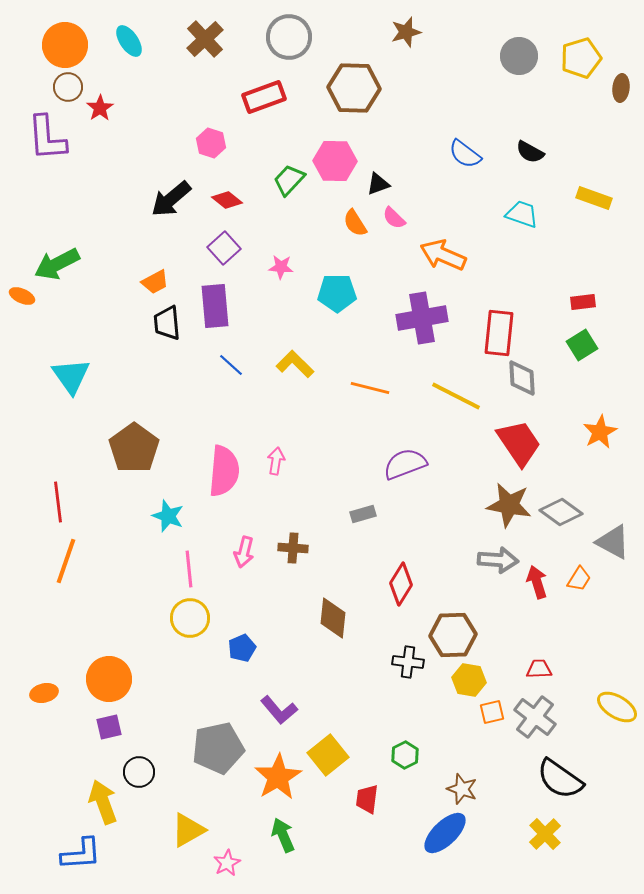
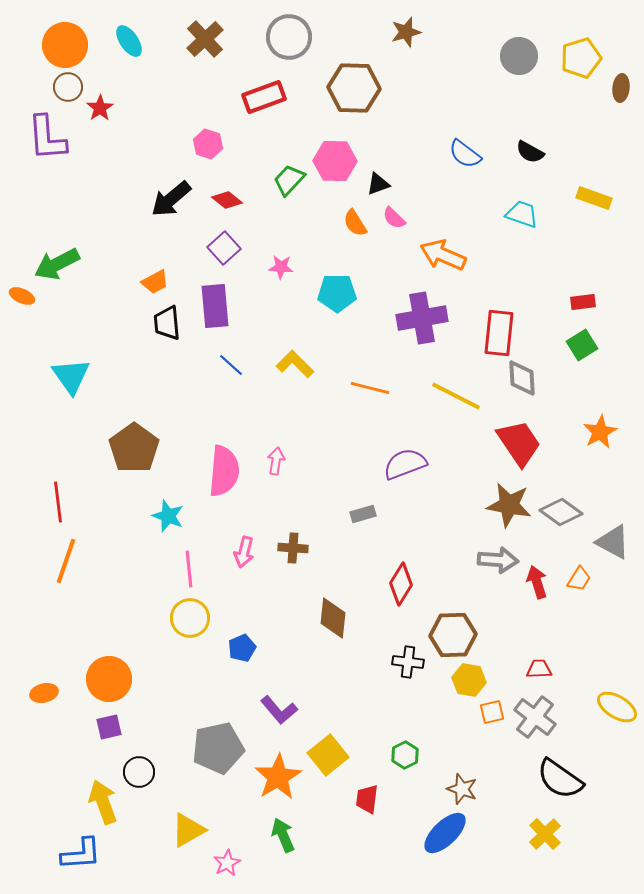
pink hexagon at (211, 143): moved 3 px left, 1 px down
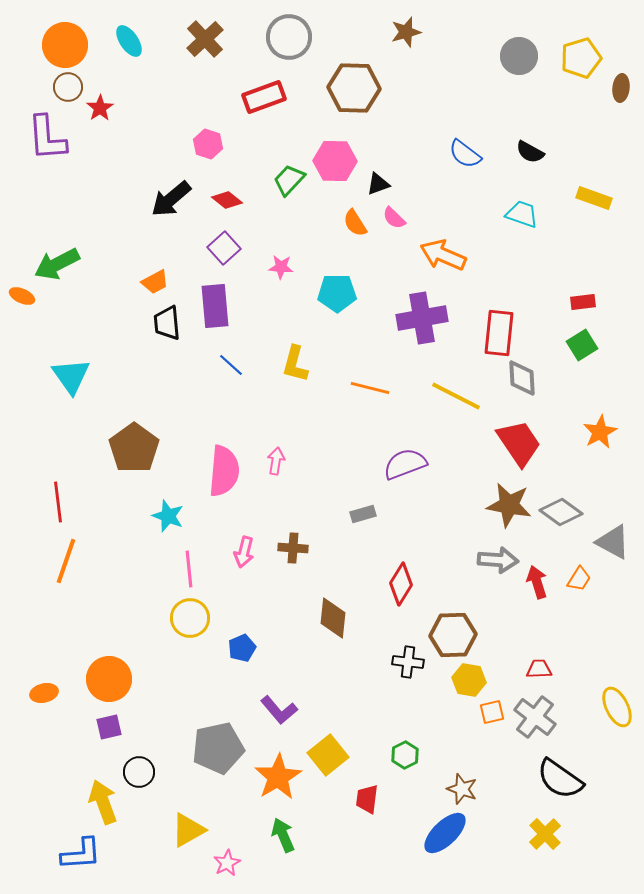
yellow L-shape at (295, 364): rotated 120 degrees counterclockwise
yellow ellipse at (617, 707): rotated 33 degrees clockwise
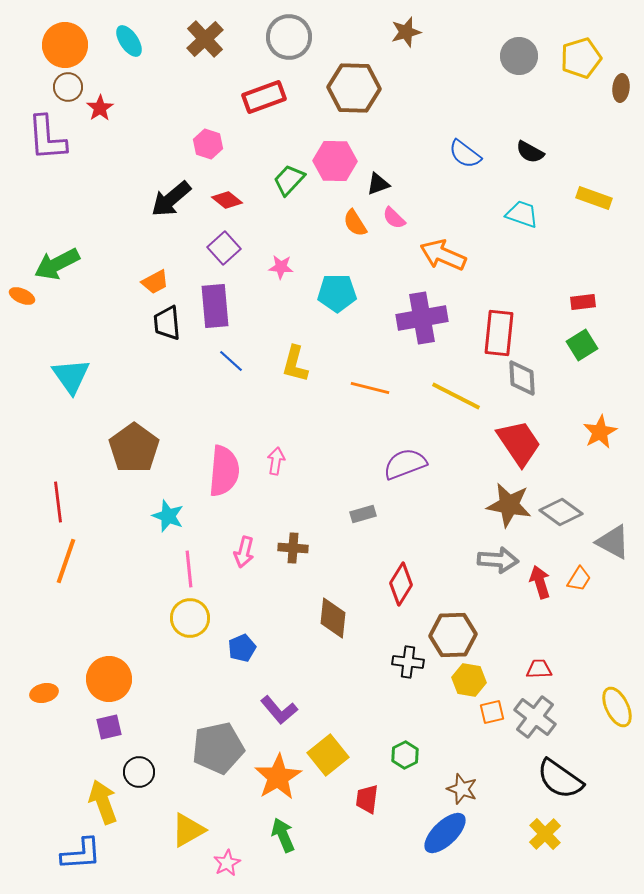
blue line at (231, 365): moved 4 px up
red arrow at (537, 582): moved 3 px right
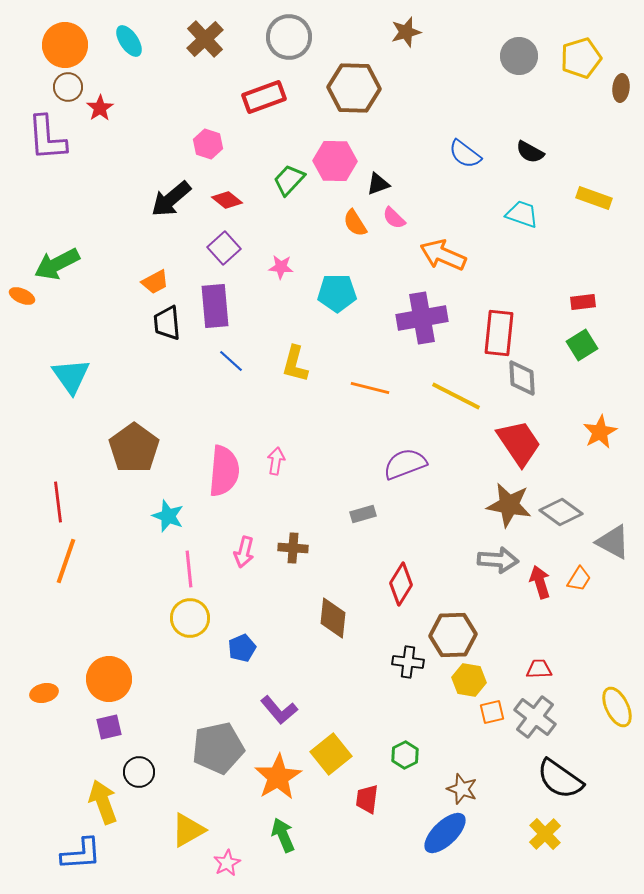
yellow square at (328, 755): moved 3 px right, 1 px up
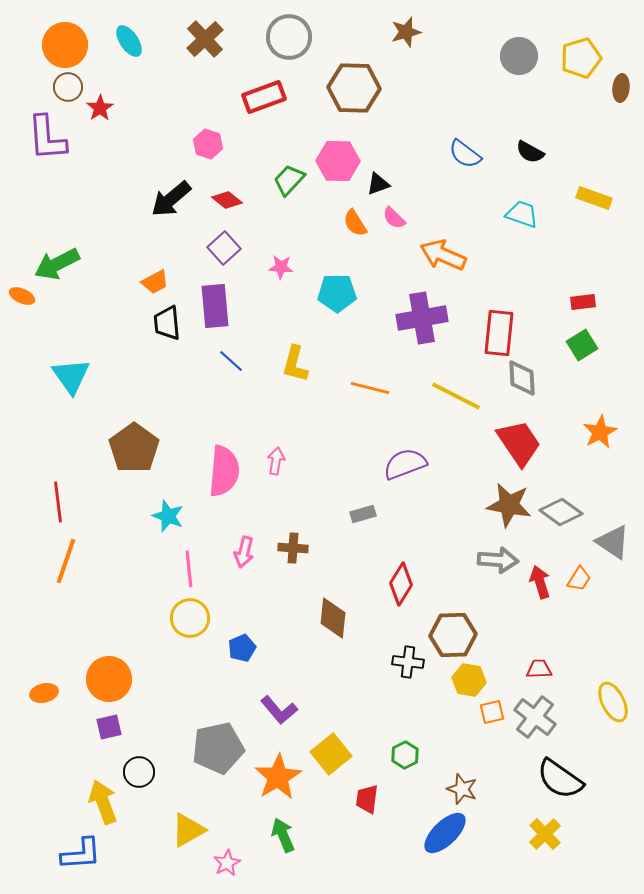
pink hexagon at (335, 161): moved 3 px right
gray triangle at (613, 542): rotated 6 degrees clockwise
yellow ellipse at (617, 707): moved 4 px left, 5 px up
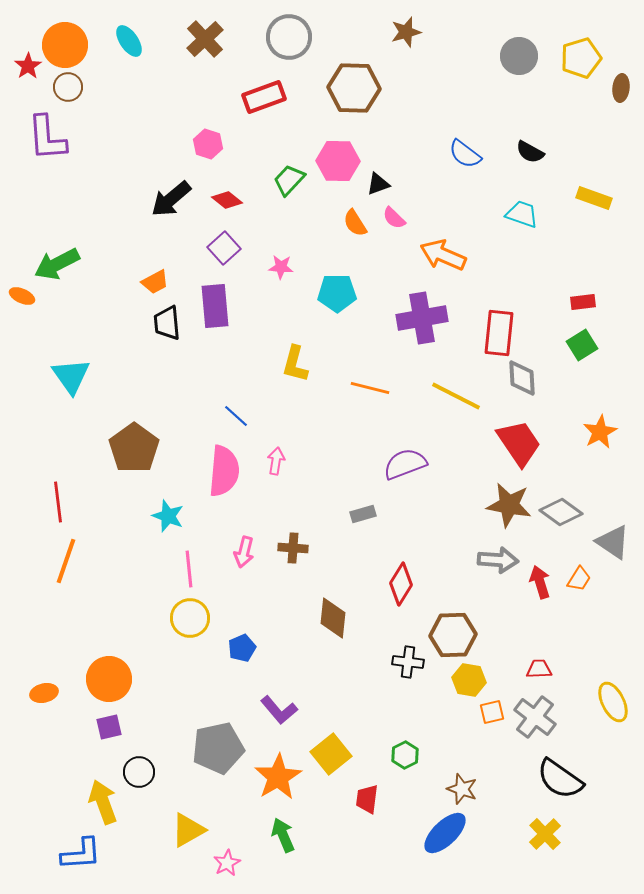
red star at (100, 108): moved 72 px left, 42 px up
blue line at (231, 361): moved 5 px right, 55 px down
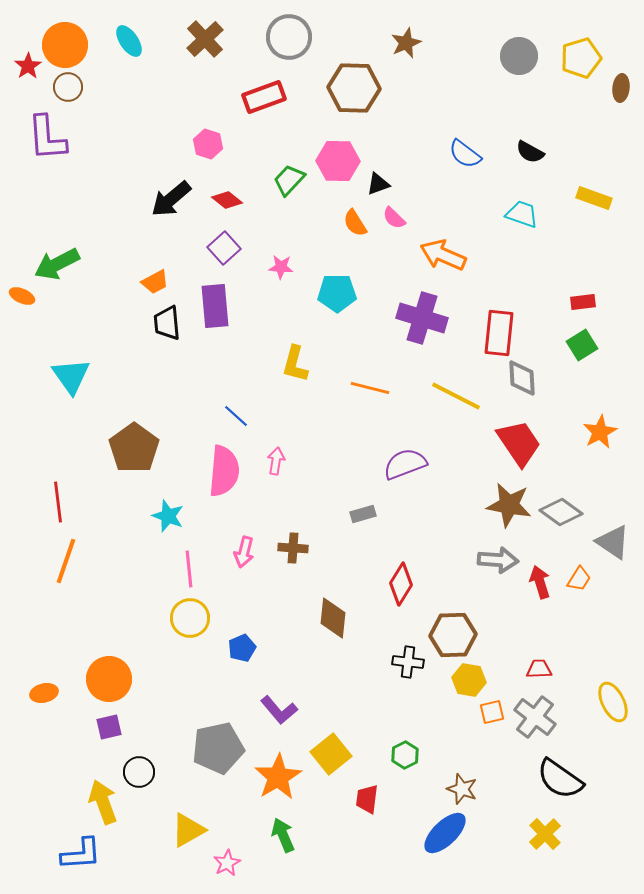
brown star at (406, 32): moved 11 px down; rotated 8 degrees counterclockwise
purple cross at (422, 318): rotated 27 degrees clockwise
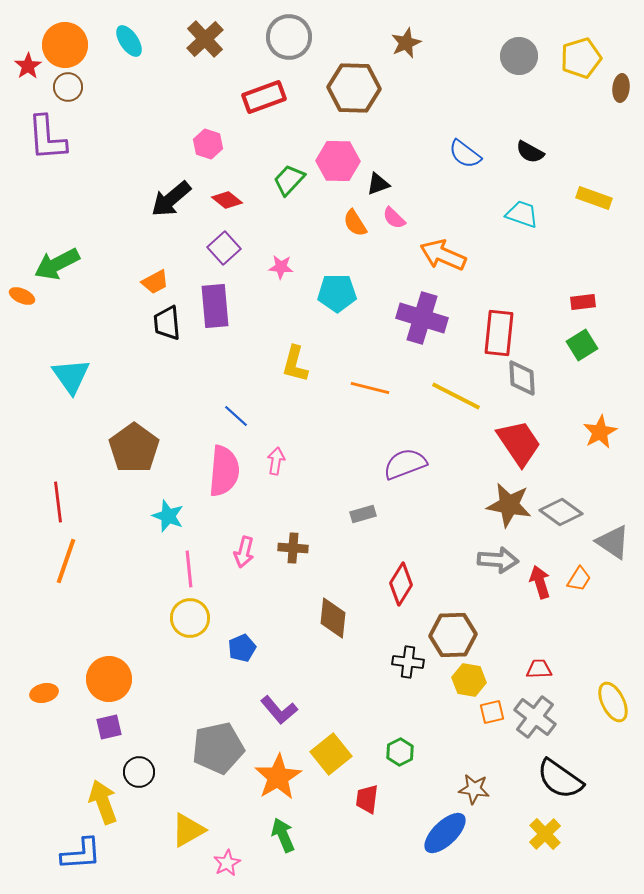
green hexagon at (405, 755): moved 5 px left, 3 px up
brown star at (462, 789): moved 12 px right; rotated 12 degrees counterclockwise
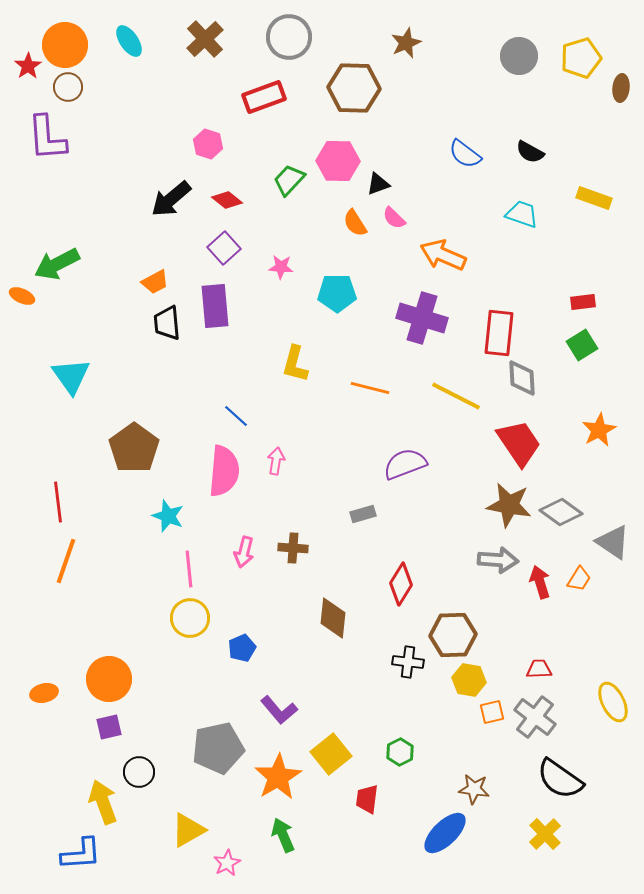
orange star at (600, 432): moved 1 px left, 2 px up
